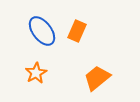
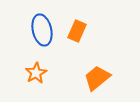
blue ellipse: moved 1 px up; rotated 24 degrees clockwise
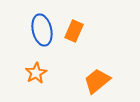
orange rectangle: moved 3 px left
orange trapezoid: moved 3 px down
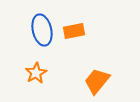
orange rectangle: rotated 55 degrees clockwise
orange trapezoid: rotated 12 degrees counterclockwise
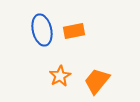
orange star: moved 24 px right, 3 px down
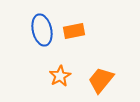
orange trapezoid: moved 4 px right, 1 px up
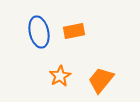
blue ellipse: moved 3 px left, 2 px down
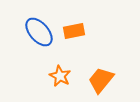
blue ellipse: rotated 28 degrees counterclockwise
orange star: rotated 15 degrees counterclockwise
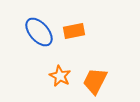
orange trapezoid: moved 6 px left, 1 px down; rotated 12 degrees counterclockwise
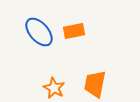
orange star: moved 6 px left, 12 px down
orange trapezoid: moved 3 px down; rotated 16 degrees counterclockwise
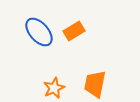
orange rectangle: rotated 20 degrees counterclockwise
orange star: rotated 20 degrees clockwise
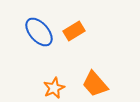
orange trapezoid: rotated 52 degrees counterclockwise
